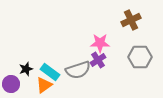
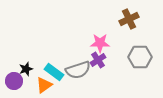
brown cross: moved 2 px left, 1 px up
cyan rectangle: moved 4 px right
purple circle: moved 3 px right, 3 px up
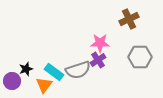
purple circle: moved 2 px left
orange triangle: rotated 18 degrees counterclockwise
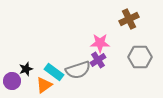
orange triangle: rotated 18 degrees clockwise
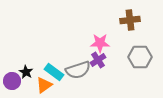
brown cross: moved 1 px right, 1 px down; rotated 18 degrees clockwise
black star: moved 3 px down; rotated 24 degrees counterclockwise
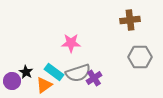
pink star: moved 29 px left
purple cross: moved 4 px left, 18 px down
gray semicircle: moved 3 px down
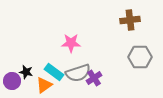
black star: rotated 16 degrees counterclockwise
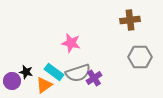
pink star: rotated 12 degrees clockwise
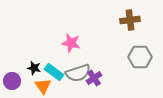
black star: moved 8 px right, 4 px up
orange triangle: moved 1 px left, 1 px down; rotated 30 degrees counterclockwise
